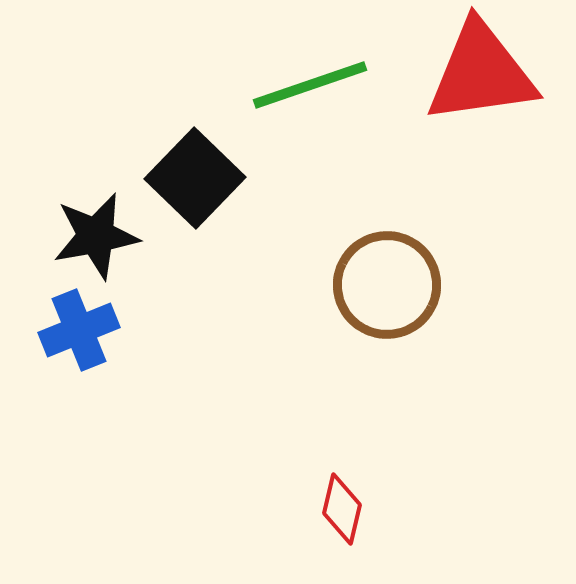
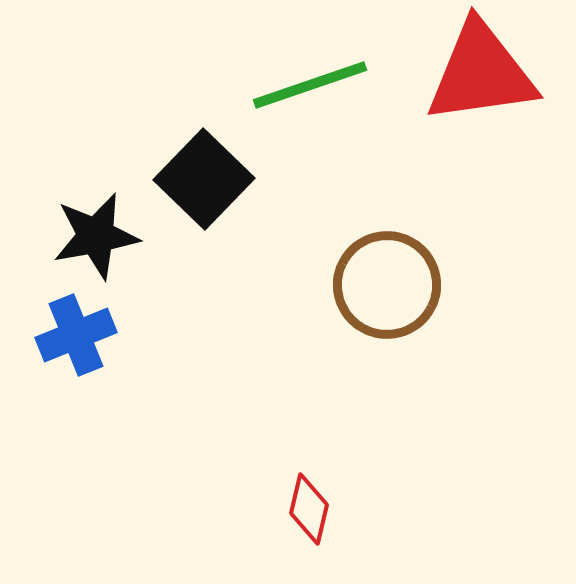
black square: moved 9 px right, 1 px down
blue cross: moved 3 px left, 5 px down
red diamond: moved 33 px left
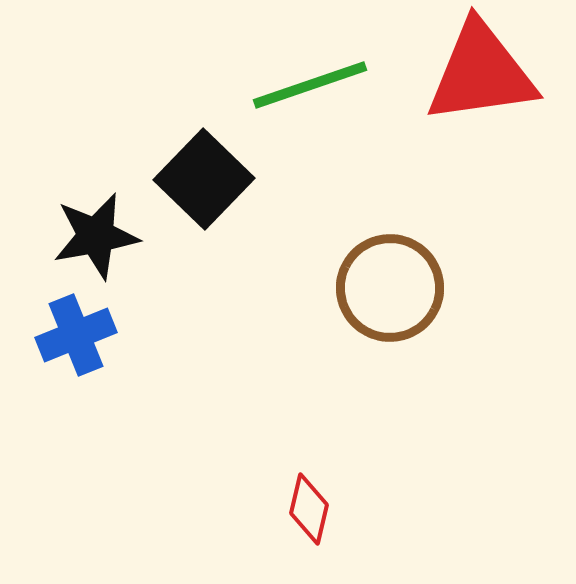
brown circle: moved 3 px right, 3 px down
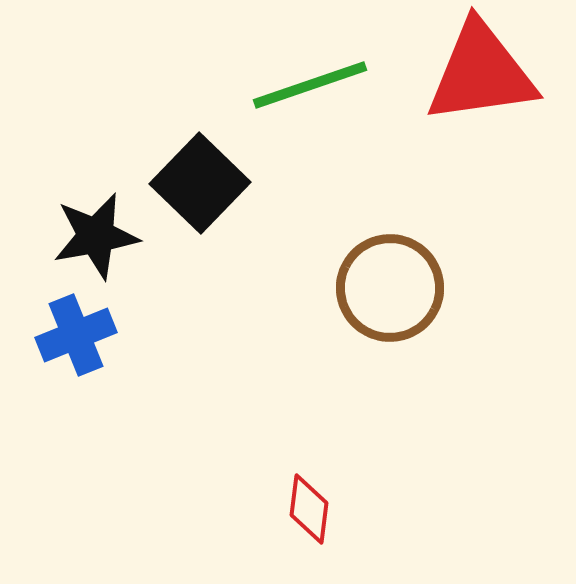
black square: moved 4 px left, 4 px down
red diamond: rotated 6 degrees counterclockwise
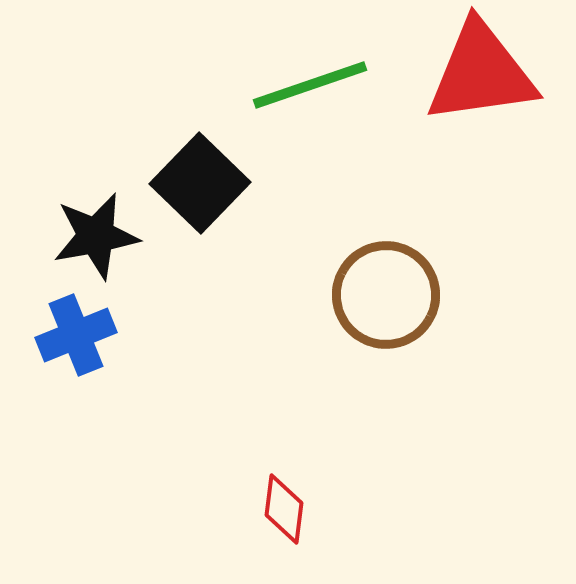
brown circle: moved 4 px left, 7 px down
red diamond: moved 25 px left
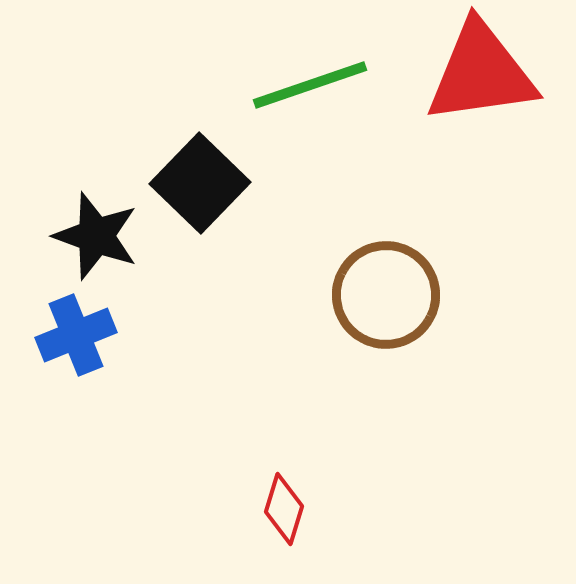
black star: rotated 30 degrees clockwise
red diamond: rotated 10 degrees clockwise
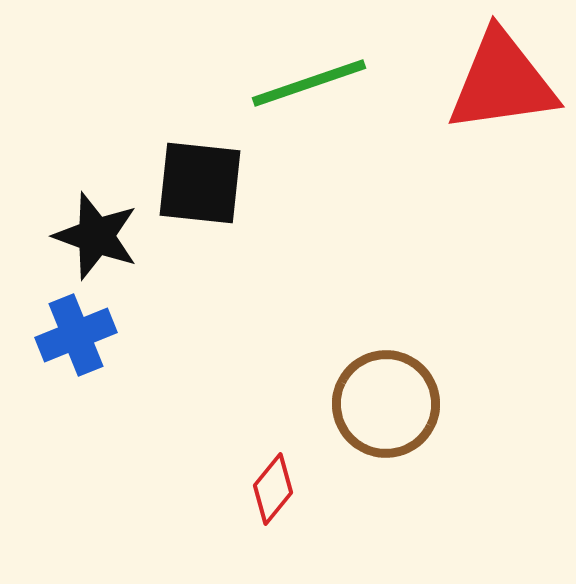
red triangle: moved 21 px right, 9 px down
green line: moved 1 px left, 2 px up
black square: rotated 38 degrees counterclockwise
brown circle: moved 109 px down
red diamond: moved 11 px left, 20 px up; rotated 22 degrees clockwise
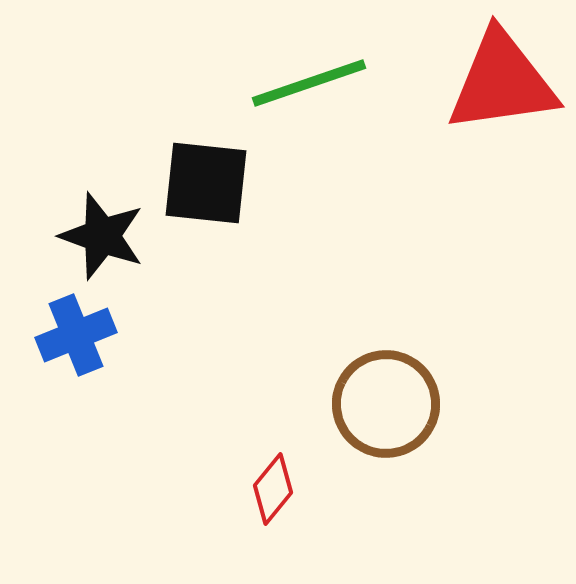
black square: moved 6 px right
black star: moved 6 px right
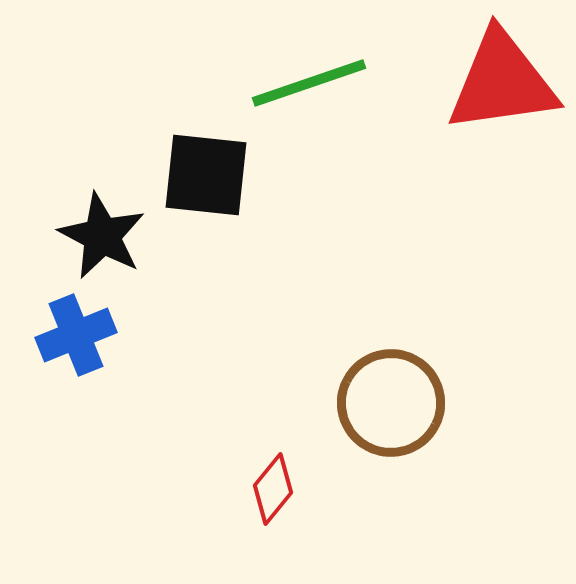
black square: moved 8 px up
black star: rotated 8 degrees clockwise
brown circle: moved 5 px right, 1 px up
